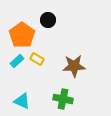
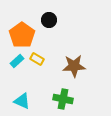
black circle: moved 1 px right
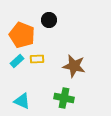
orange pentagon: rotated 15 degrees counterclockwise
yellow rectangle: rotated 32 degrees counterclockwise
brown star: rotated 15 degrees clockwise
green cross: moved 1 px right, 1 px up
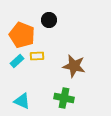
yellow rectangle: moved 3 px up
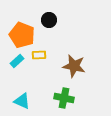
yellow rectangle: moved 2 px right, 1 px up
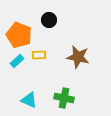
orange pentagon: moved 3 px left
brown star: moved 4 px right, 9 px up
cyan triangle: moved 7 px right, 1 px up
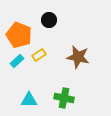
yellow rectangle: rotated 32 degrees counterclockwise
cyan triangle: rotated 24 degrees counterclockwise
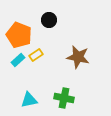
yellow rectangle: moved 3 px left
cyan rectangle: moved 1 px right, 1 px up
cyan triangle: rotated 12 degrees counterclockwise
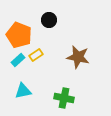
cyan triangle: moved 6 px left, 9 px up
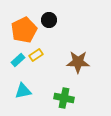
orange pentagon: moved 5 px right, 5 px up; rotated 25 degrees clockwise
brown star: moved 5 px down; rotated 10 degrees counterclockwise
